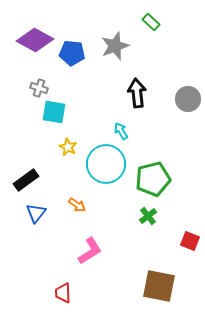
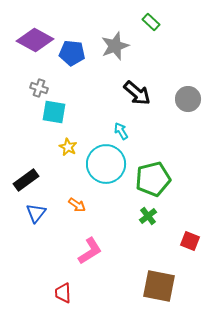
black arrow: rotated 136 degrees clockwise
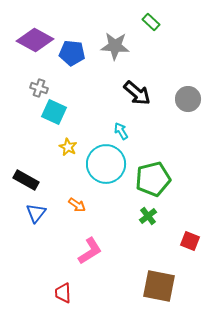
gray star: rotated 24 degrees clockwise
cyan square: rotated 15 degrees clockwise
black rectangle: rotated 65 degrees clockwise
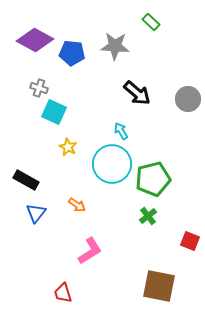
cyan circle: moved 6 px right
red trapezoid: rotated 15 degrees counterclockwise
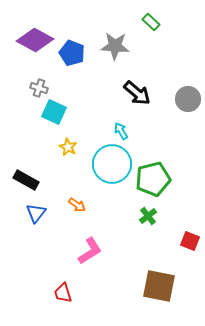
blue pentagon: rotated 15 degrees clockwise
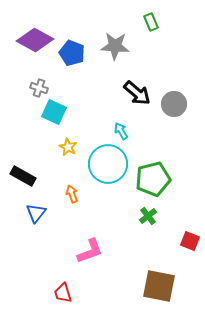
green rectangle: rotated 24 degrees clockwise
gray circle: moved 14 px left, 5 px down
cyan circle: moved 4 px left
black rectangle: moved 3 px left, 4 px up
orange arrow: moved 5 px left, 11 px up; rotated 144 degrees counterclockwise
pink L-shape: rotated 12 degrees clockwise
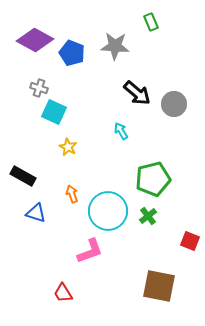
cyan circle: moved 47 px down
blue triangle: rotated 50 degrees counterclockwise
red trapezoid: rotated 15 degrees counterclockwise
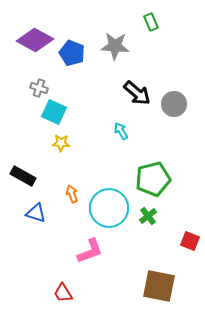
yellow star: moved 7 px left, 4 px up; rotated 24 degrees counterclockwise
cyan circle: moved 1 px right, 3 px up
